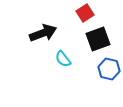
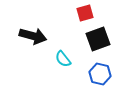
red square: rotated 18 degrees clockwise
black arrow: moved 10 px left, 3 px down; rotated 36 degrees clockwise
blue hexagon: moved 9 px left, 5 px down
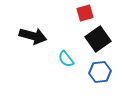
black square: rotated 15 degrees counterclockwise
cyan semicircle: moved 3 px right
blue hexagon: moved 2 px up; rotated 20 degrees counterclockwise
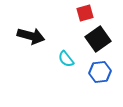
black arrow: moved 2 px left
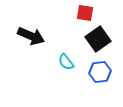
red square: rotated 24 degrees clockwise
black arrow: rotated 8 degrees clockwise
cyan semicircle: moved 3 px down
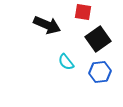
red square: moved 2 px left, 1 px up
black arrow: moved 16 px right, 11 px up
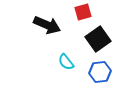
red square: rotated 24 degrees counterclockwise
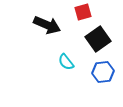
blue hexagon: moved 3 px right
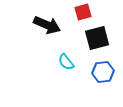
black square: moved 1 px left, 1 px up; rotated 20 degrees clockwise
